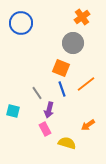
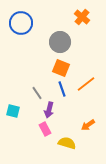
orange cross: rotated 14 degrees counterclockwise
gray circle: moved 13 px left, 1 px up
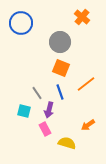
blue line: moved 2 px left, 3 px down
cyan square: moved 11 px right
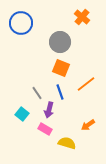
cyan square: moved 2 px left, 3 px down; rotated 24 degrees clockwise
pink rectangle: rotated 32 degrees counterclockwise
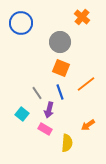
yellow semicircle: rotated 78 degrees clockwise
